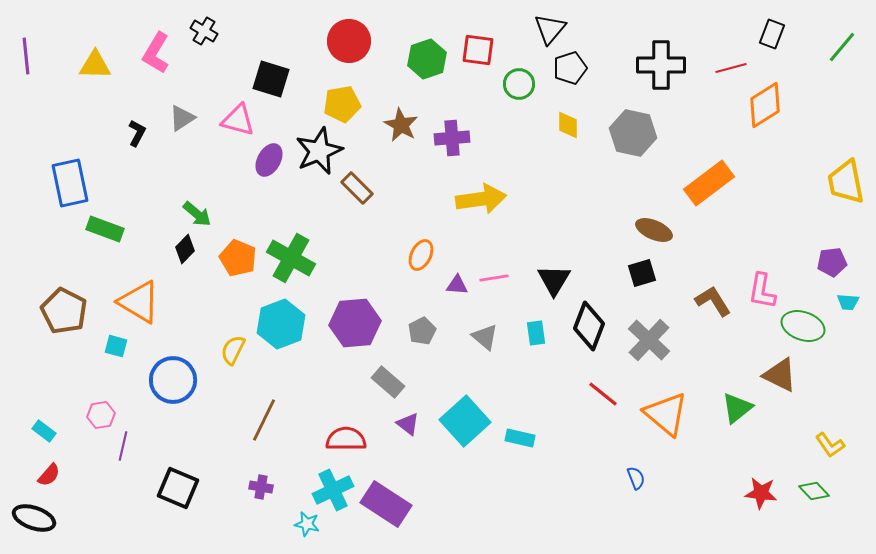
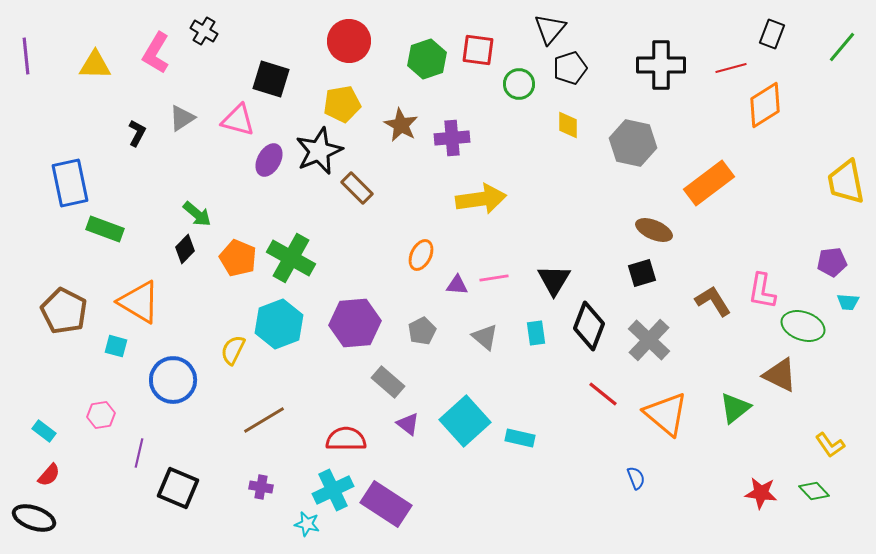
gray hexagon at (633, 133): moved 10 px down
cyan hexagon at (281, 324): moved 2 px left
green triangle at (737, 408): moved 2 px left
brown line at (264, 420): rotated 33 degrees clockwise
purple line at (123, 446): moved 16 px right, 7 px down
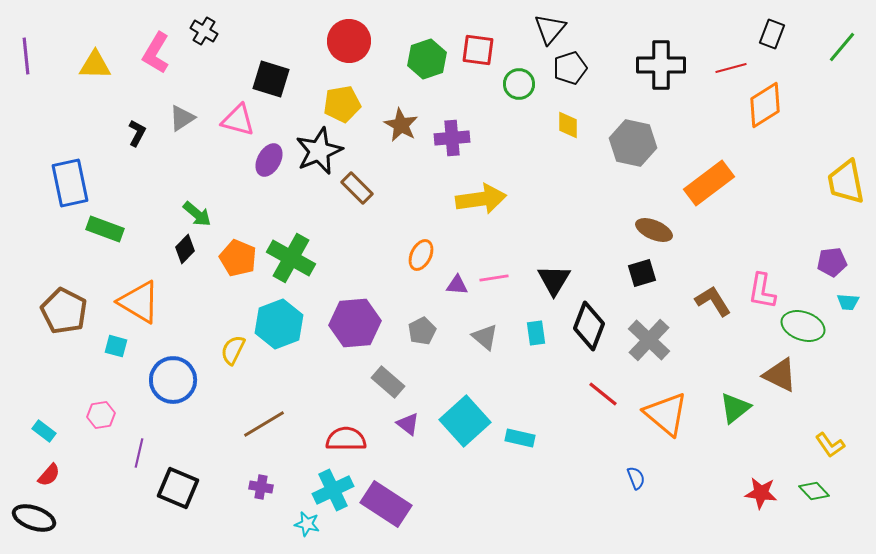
brown line at (264, 420): moved 4 px down
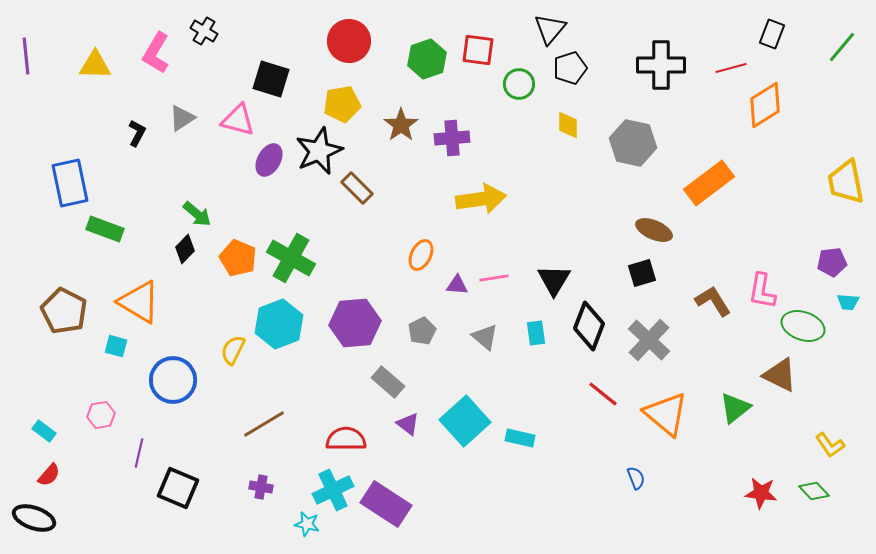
brown star at (401, 125): rotated 8 degrees clockwise
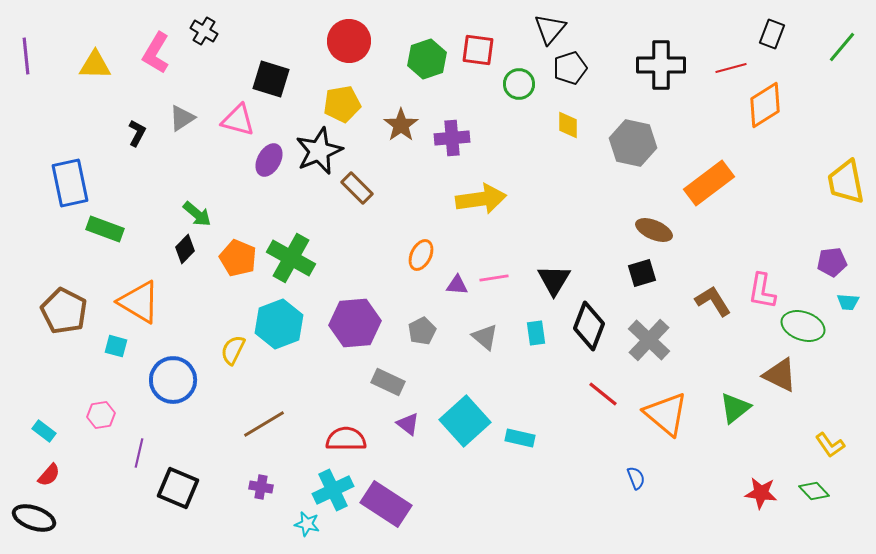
gray rectangle at (388, 382): rotated 16 degrees counterclockwise
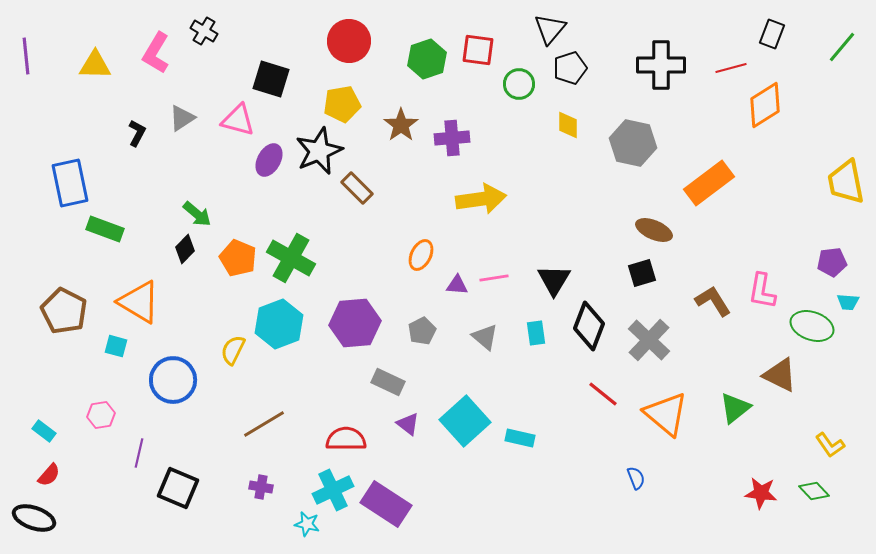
green ellipse at (803, 326): moved 9 px right
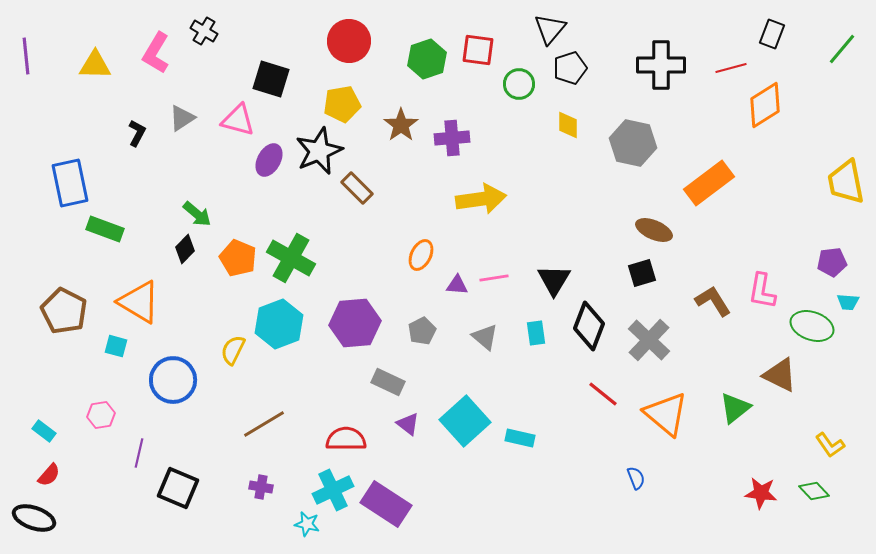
green line at (842, 47): moved 2 px down
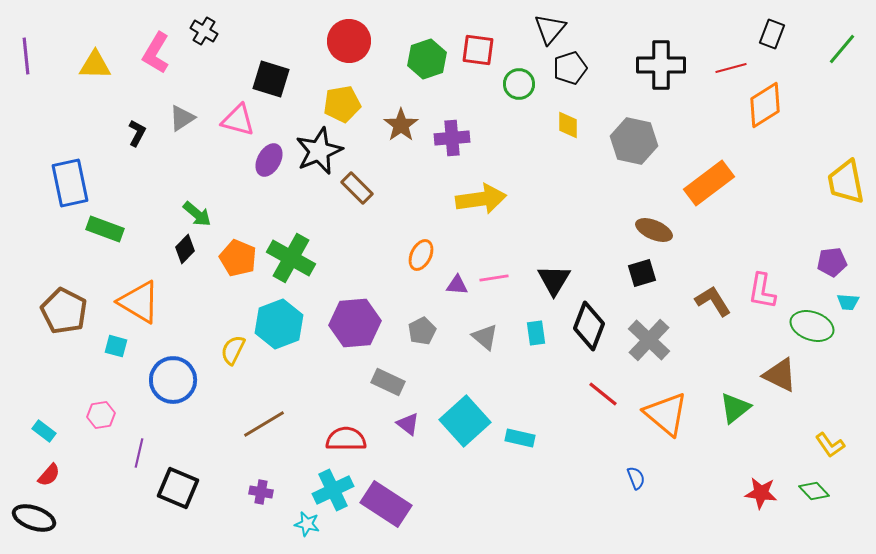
gray hexagon at (633, 143): moved 1 px right, 2 px up
purple cross at (261, 487): moved 5 px down
